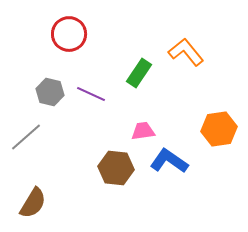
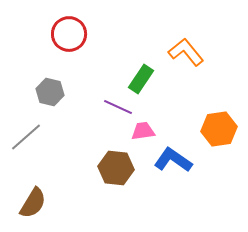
green rectangle: moved 2 px right, 6 px down
purple line: moved 27 px right, 13 px down
blue L-shape: moved 4 px right, 1 px up
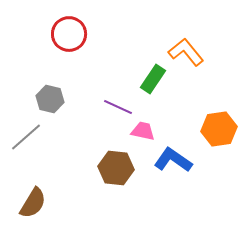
green rectangle: moved 12 px right
gray hexagon: moved 7 px down
pink trapezoid: rotated 20 degrees clockwise
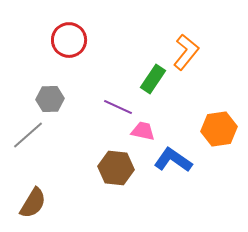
red circle: moved 6 px down
orange L-shape: rotated 78 degrees clockwise
gray hexagon: rotated 16 degrees counterclockwise
gray line: moved 2 px right, 2 px up
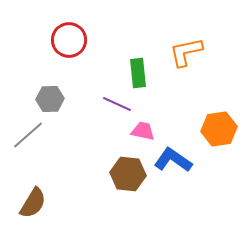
orange L-shape: rotated 141 degrees counterclockwise
green rectangle: moved 15 px left, 6 px up; rotated 40 degrees counterclockwise
purple line: moved 1 px left, 3 px up
brown hexagon: moved 12 px right, 6 px down
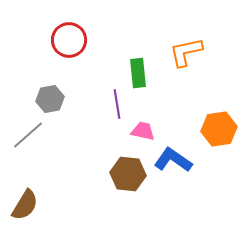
gray hexagon: rotated 8 degrees counterclockwise
purple line: rotated 56 degrees clockwise
brown semicircle: moved 8 px left, 2 px down
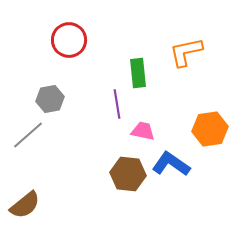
orange hexagon: moved 9 px left
blue L-shape: moved 2 px left, 4 px down
brown semicircle: rotated 20 degrees clockwise
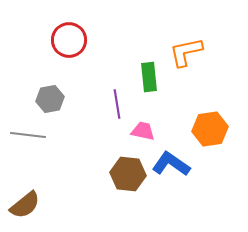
green rectangle: moved 11 px right, 4 px down
gray line: rotated 48 degrees clockwise
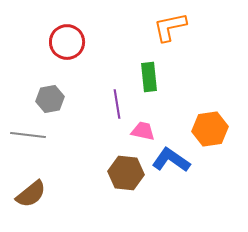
red circle: moved 2 px left, 2 px down
orange L-shape: moved 16 px left, 25 px up
blue L-shape: moved 4 px up
brown hexagon: moved 2 px left, 1 px up
brown semicircle: moved 6 px right, 11 px up
